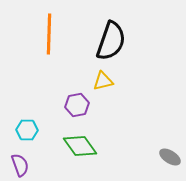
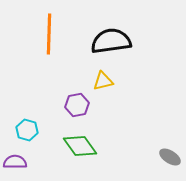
black semicircle: rotated 117 degrees counterclockwise
cyan hexagon: rotated 15 degrees clockwise
purple semicircle: moved 5 px left, 3 px up; rotated 70 degrees counterclockwise
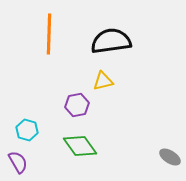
purple semicircle: moved 3 px right; rotated 60 degrees clockwise
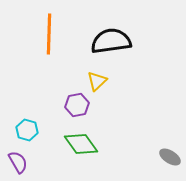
yellow triangle: moved 6 px left; rotated 30 degrees counterclockwise
green diamond: moved 1 px right, 2 px up
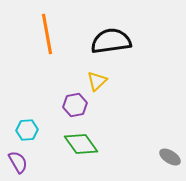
orange line: moved 2 px left; rotated 12 degrees counterclockwise
purple hexagon: moved 2 px left
cyan hexagon: rotated 20 degrees counterclockwise
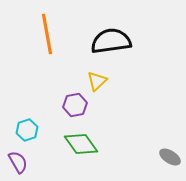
cyan hexagon: rotated 15 degrees counterclockwise
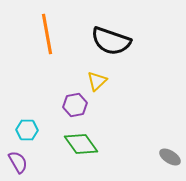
black semicircle: rotated 153 degrees counterclockwise
cyan hexagon: rotated 20 degrees clockwise
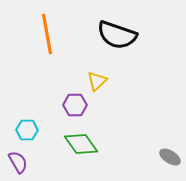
black semicircle: moved 6 px right, 6 px up
purple hexagon: rotated 10 degrees clockwise
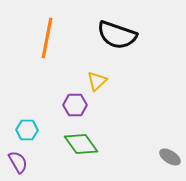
orange line: moved 4 px down; rotated 21 degrees clockwise
